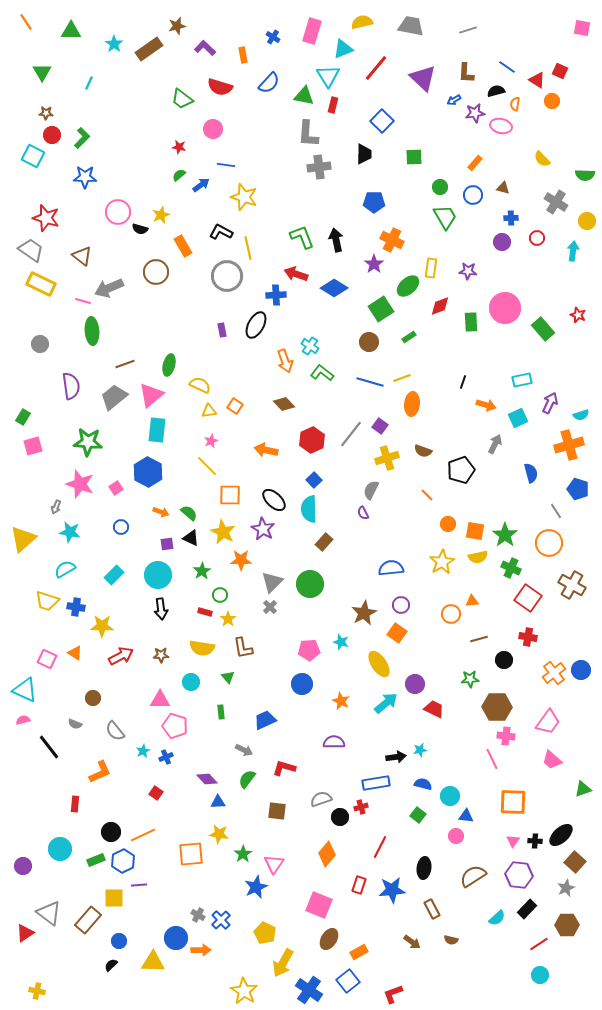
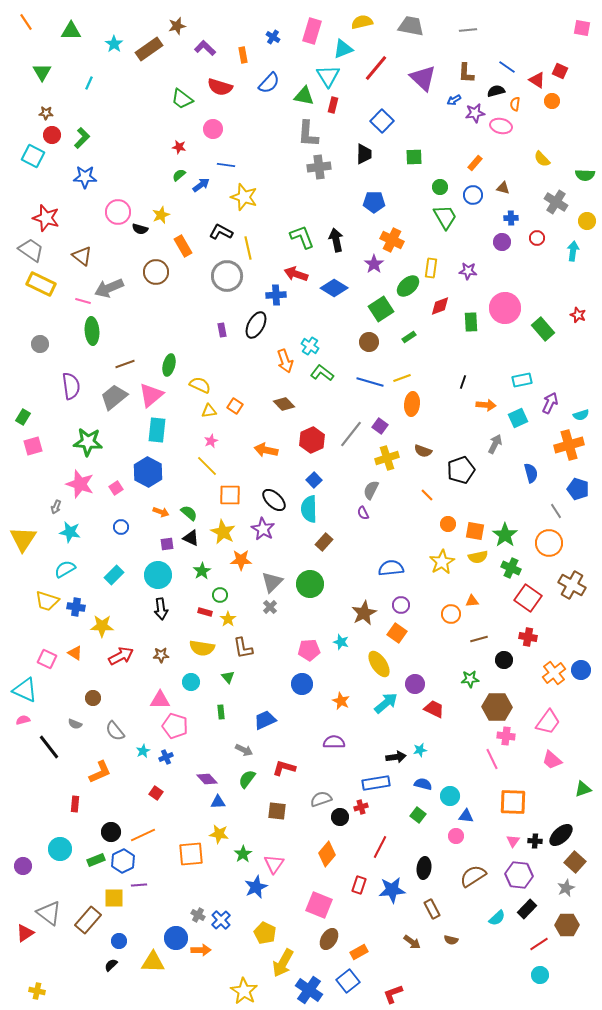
gray line at (468, 30): rotated 12 degrees clockwise
orange arrow at (486, 405): rotated 12 degrees counterclockwise
yellow triangle at (23, 539): rotated 16 degrees counterclockwise
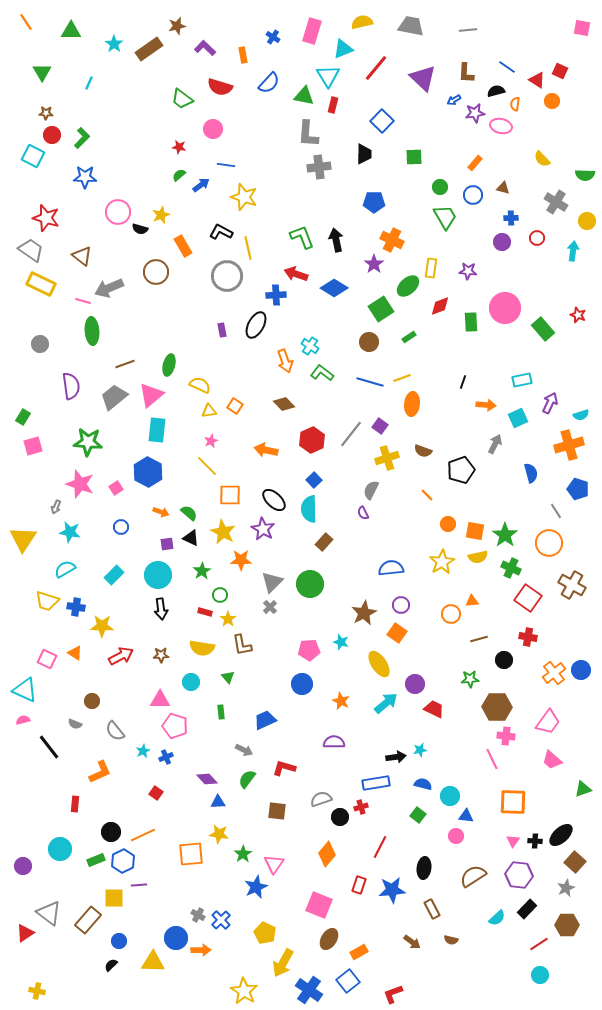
brown L-shape at (243, 648): moved 1 px left, 3 px up
brown circle at (93, 698): moved 1 px left, 3 px down
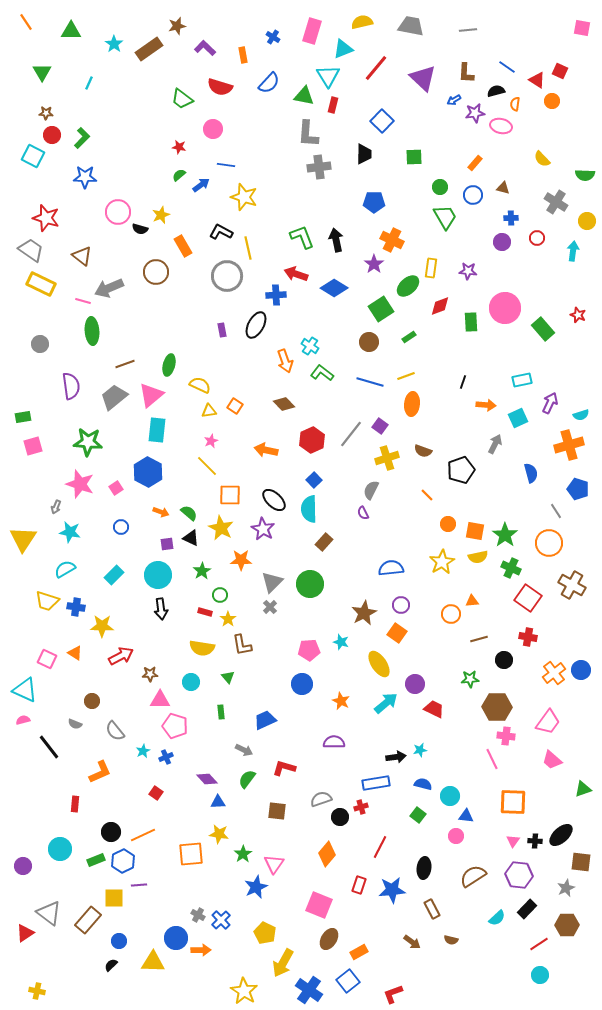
yellow line at (402, 378): moved 4 px right, 2 px up
green rectangle at (23, 417): rotated 49 degrees clockwise
yellow star at (223, 532): moved 2 px left, 4 px up
brown star at (161, 655): moved 11 px left, 19 px down
brown square at (575, 862): moved 6 px right; rotated 35 degrees counterclockwise
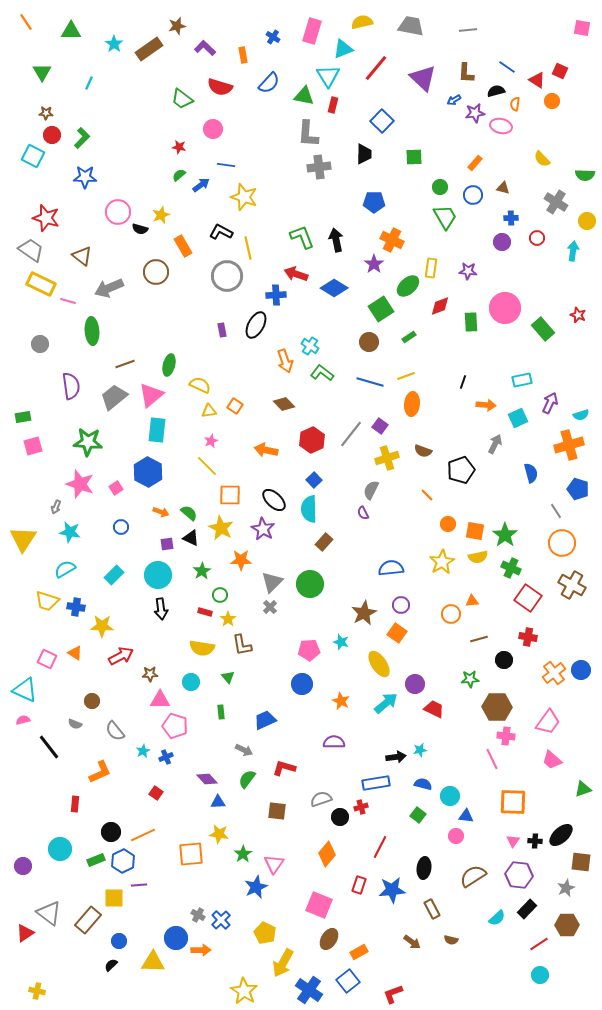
pink line at (83, 301): moved 15 px left
orange circle at (549, 543): moved 13 px right
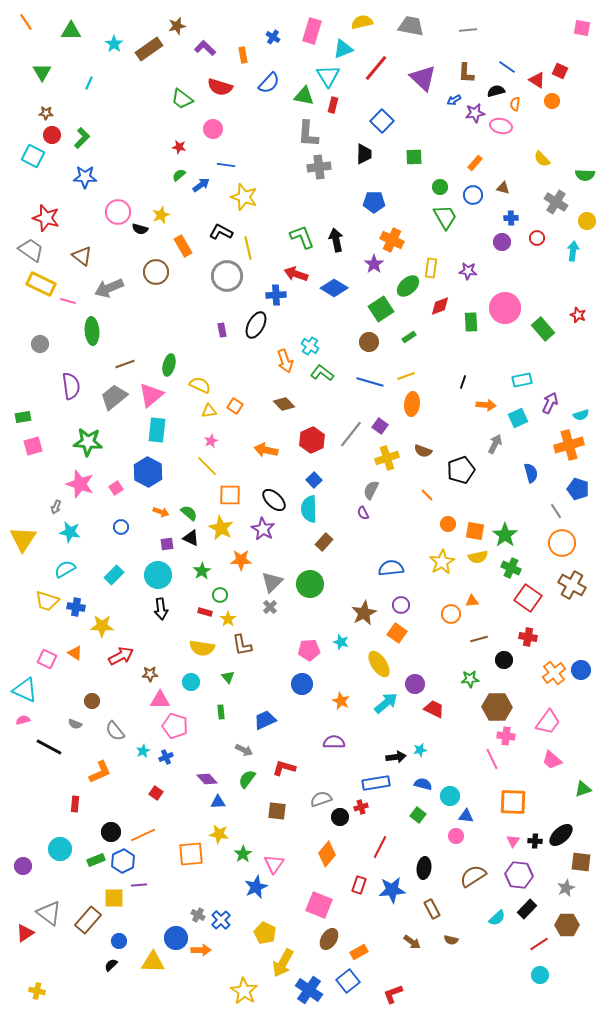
black line at (49, 747): rotated 24 degrees counterclockwise
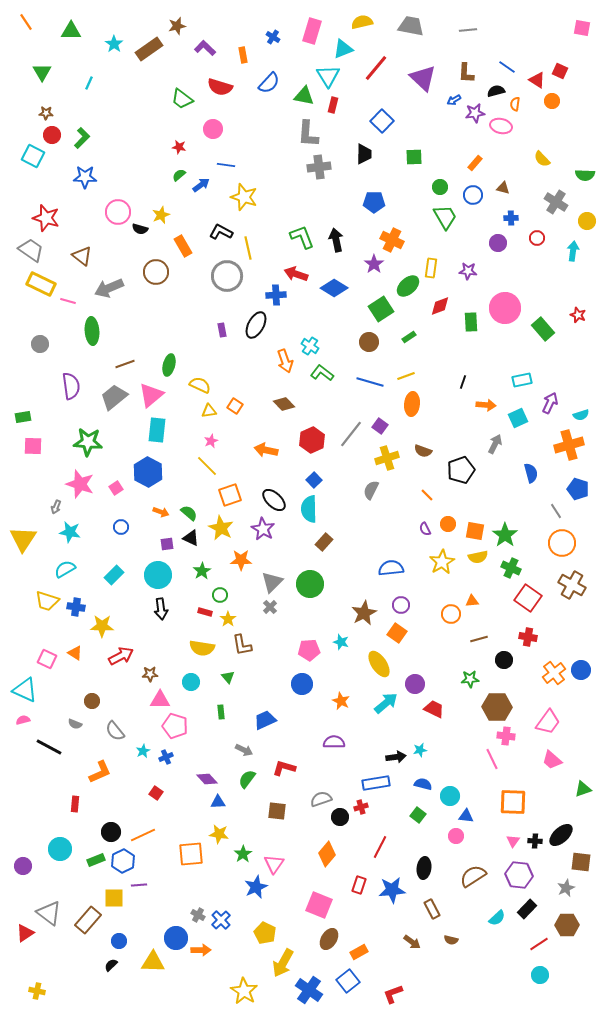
purple circle at (502, 242): moved 4 px left, 1 px down
pink square at (33, 446): rotated 18 degrees clockwise
orange square at (230, 495): rotated 20 degrees counterclockwise
purple semicircle at (363, 513): moved 62 px right, 16 px down
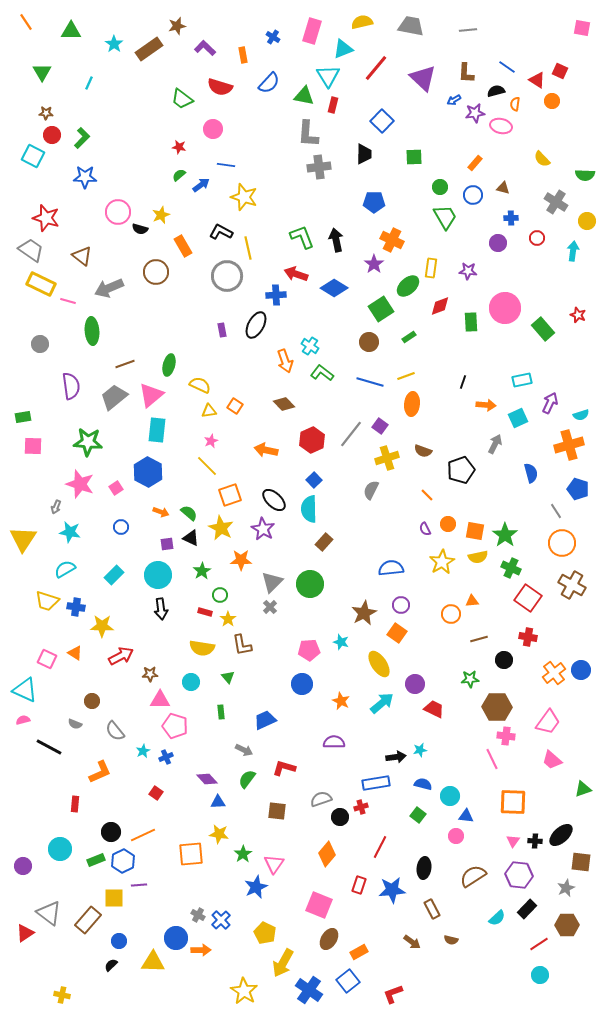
cyan arrow at (386, 703): moved 4 px left
yellow cross at (37, 991): moved 25 px right, 4 px down
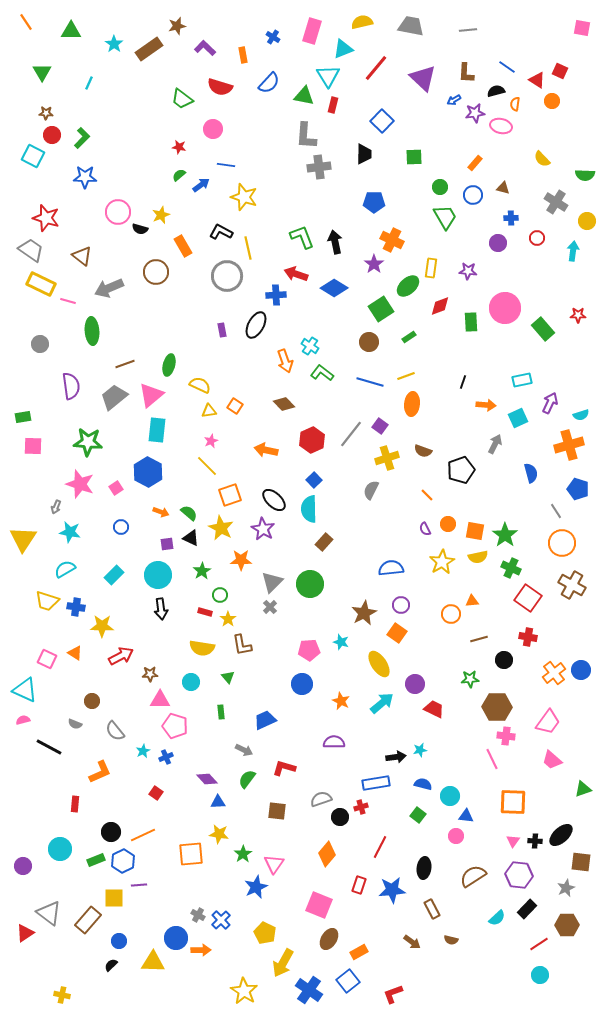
gray L-shape at (308, 134): moved 2 px left, 2 px down
black arrow at (336, 240): moved 1 px left, 2 px down
red star at (578, 315): rotated 21 degrees counterclockwise
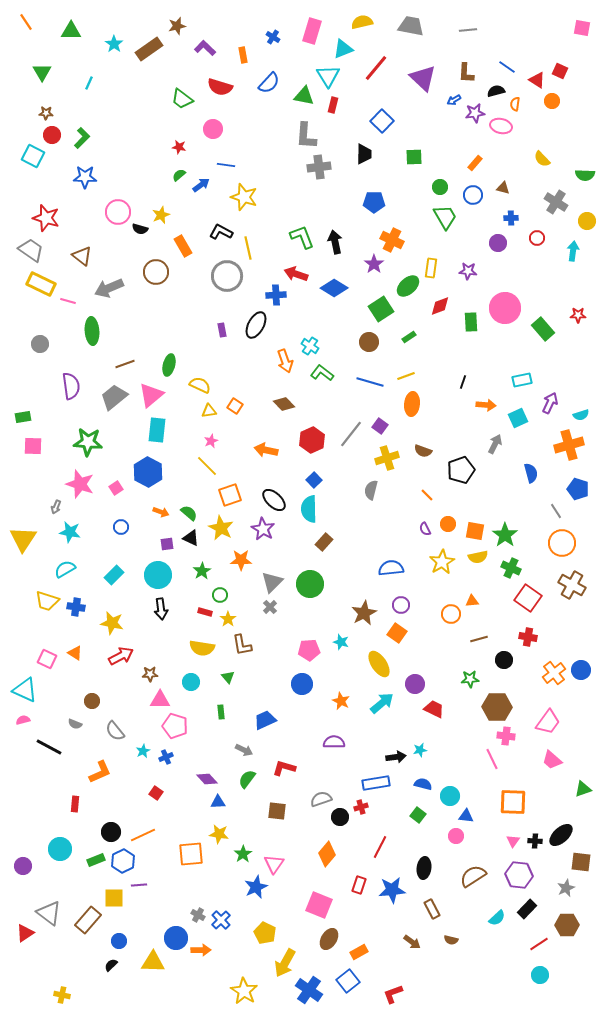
gray semicircle at (371, 490): rotated 12 degrees counterclockwise
yellow star at (102, 626): moved 10 px right, 3 px up; rotated 10 degrees clockwise
yellow arrow at (283, 963): moved 2 px right
